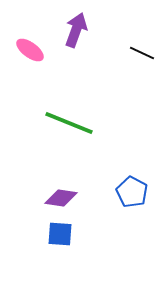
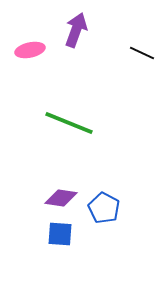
pink ellipse: rotated 48 degrees counterclockwise
blue pentagon: moved 28 px left, 16 px down
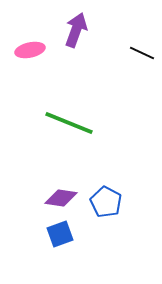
blue pentagon: moved 2 px right, 6 px up
blue square: rotated 24 degrees counterclockwise
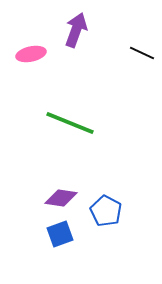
pink ellipse: moved 1 px right, 4 px down
green line: moved 1 px right
blue pentagon: moved 9 px down
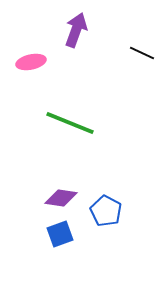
pink ellipse: moved 8 px down
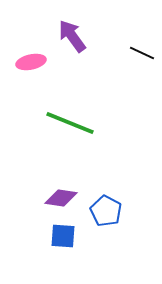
purple arrow: moved 4 px left, 6 px down; rotated 56 degrees counterclockwise
blue square: moved 3 px right, 2 px down; rotated 24 degrees clockwise
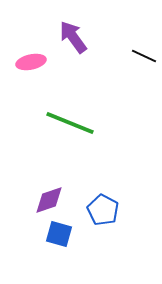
purple arrow: moved 1 px right, 1 px down
black line: moved 2 px right, 3 px down
purple diamond: moved 12 px left, 2 px down; rotated 28 degrees counterclockwise
blue pentagon: moved 3 px left, 1 px up
blue square: moved 4 px left, 2 px up; rotated 12 degrees clockwise
